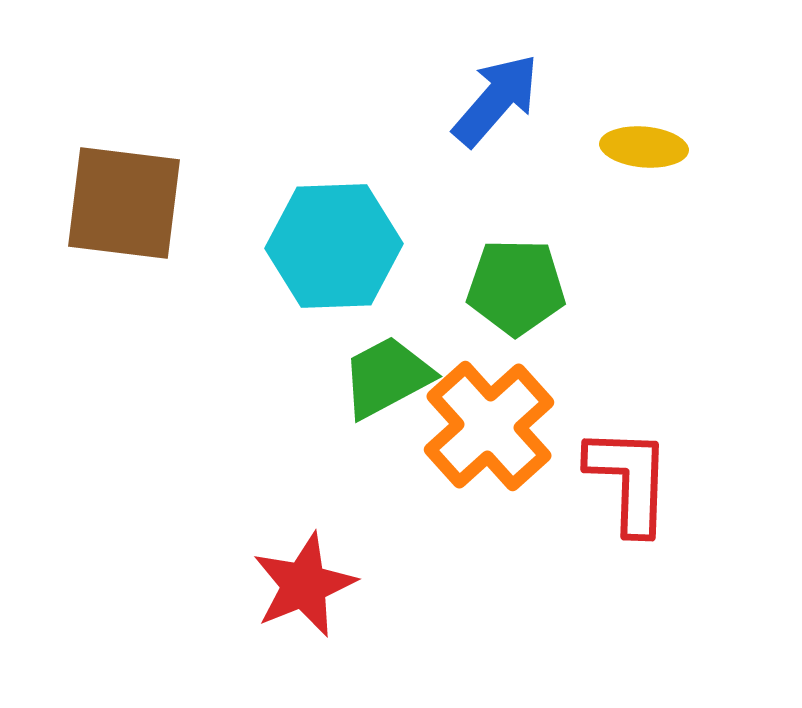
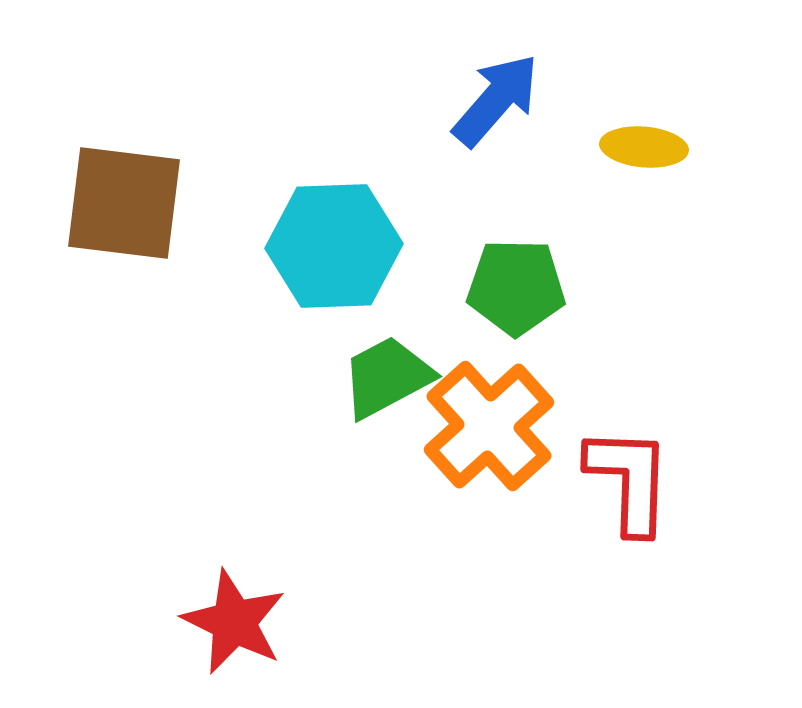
red star: moved 70 px left, 37 px down; rotated 24 degrees counterclockwise
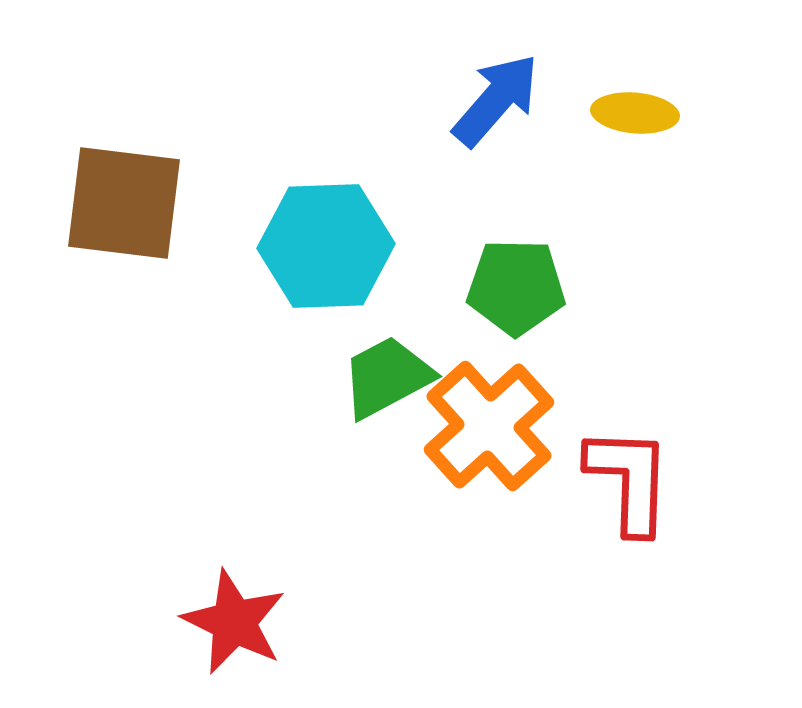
yellow ellipse: moved 9 px left, 34 px up
cyan hexagon: moved 8 px left
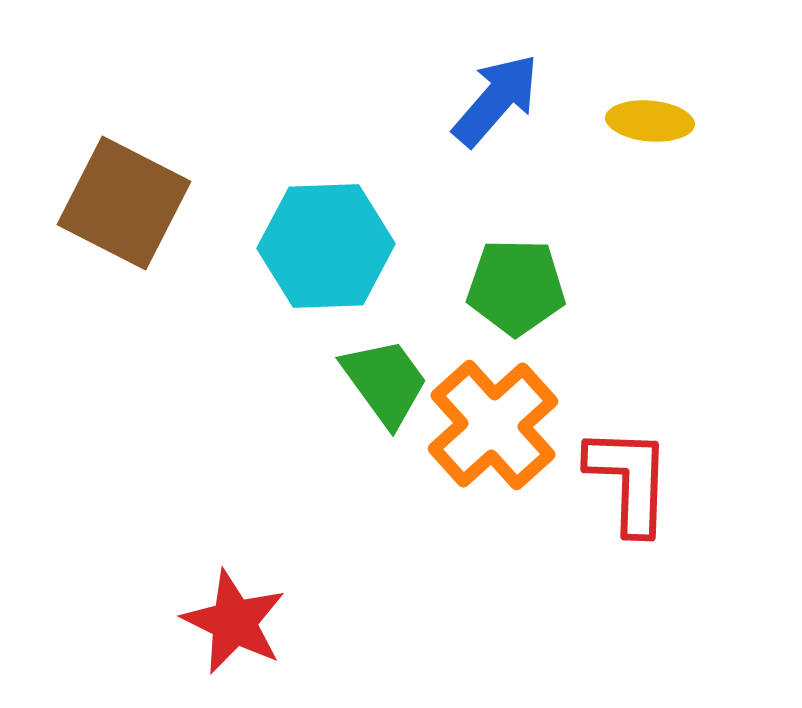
yellow ellipse: moved 15 px right, 8 px down
brown square: rotated 20 degrees clockwise
green trapezoid: moved 2 px left, 5 px down; rotated 82 degrees clockwise
orange cross: moved 4 px right, 1 px up
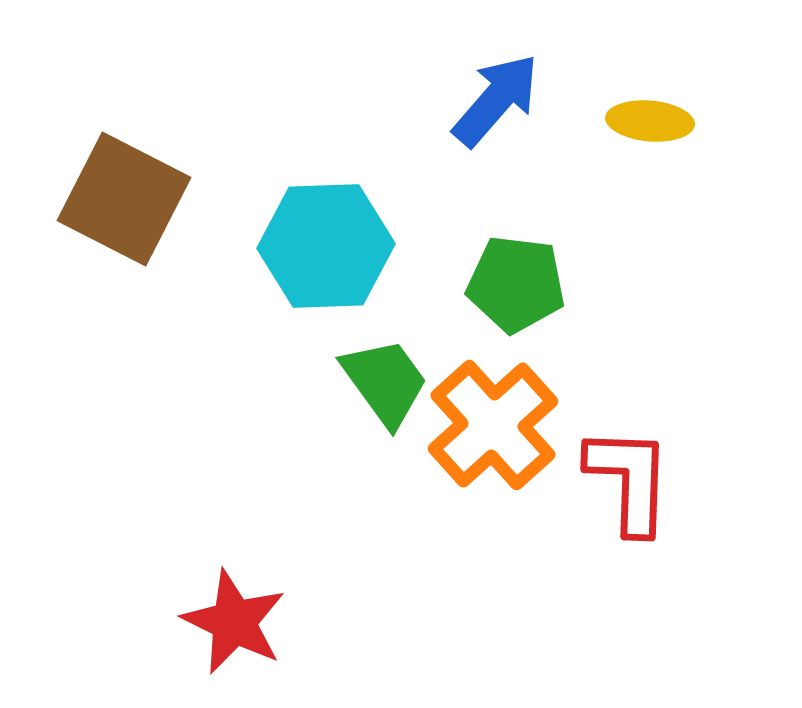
brown square: moved 4 px up
green pentagon: moved 3 px up; rotated 6 degrees clockwise
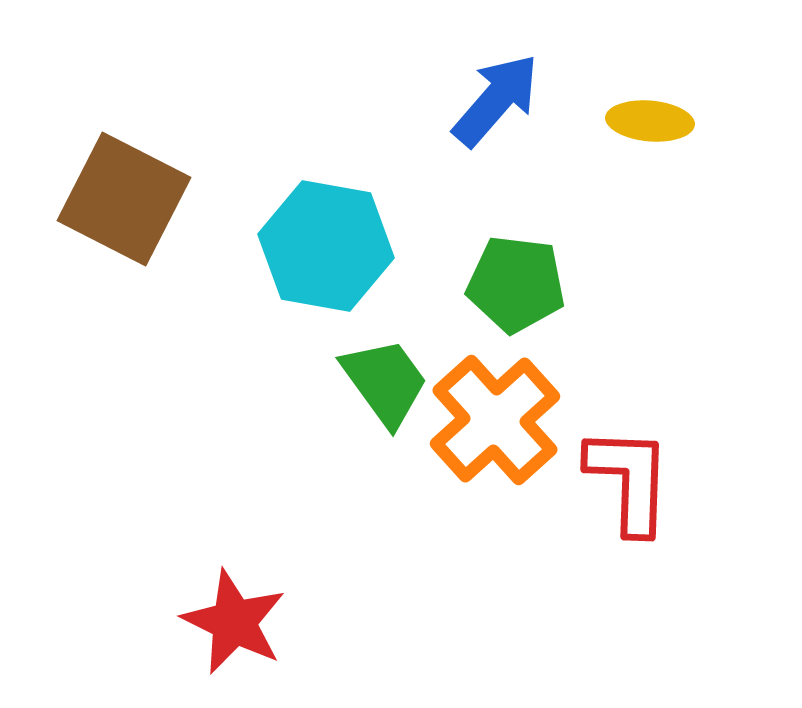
cyan hexagon: rotated 12 degrees clockwise
orange cross: moved 2 px right, 5 px up
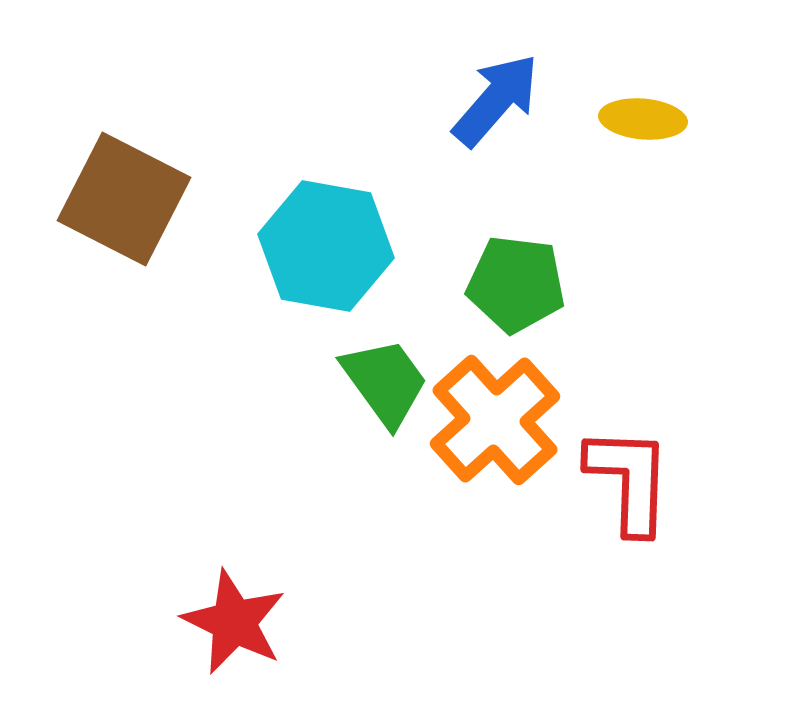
yellow ellipse: moved 7 px left, 2 px up
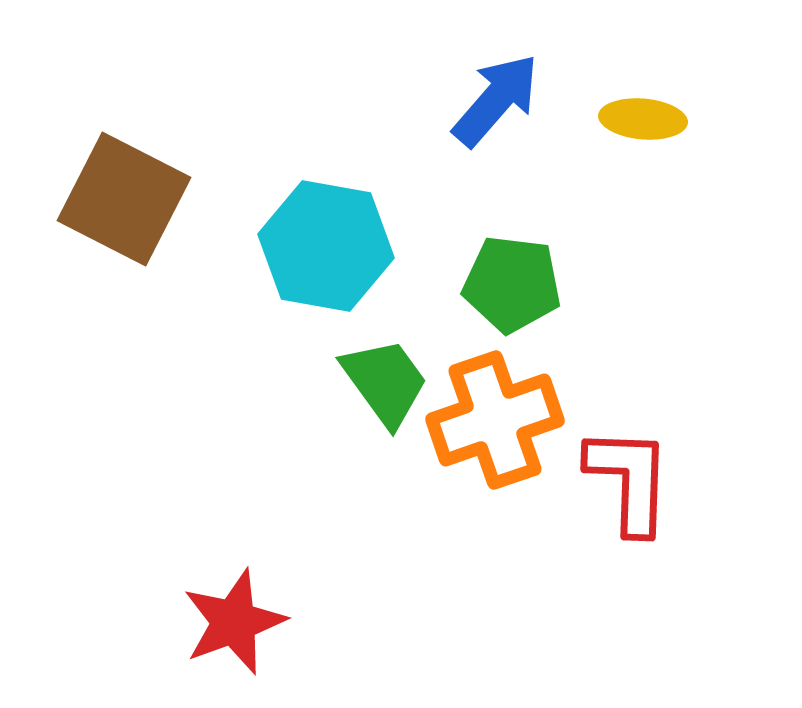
green pentagon: moved 4 px left
orange cross: rotated 23 degrees clockwise
red star: rotated 26 degrees clockwise
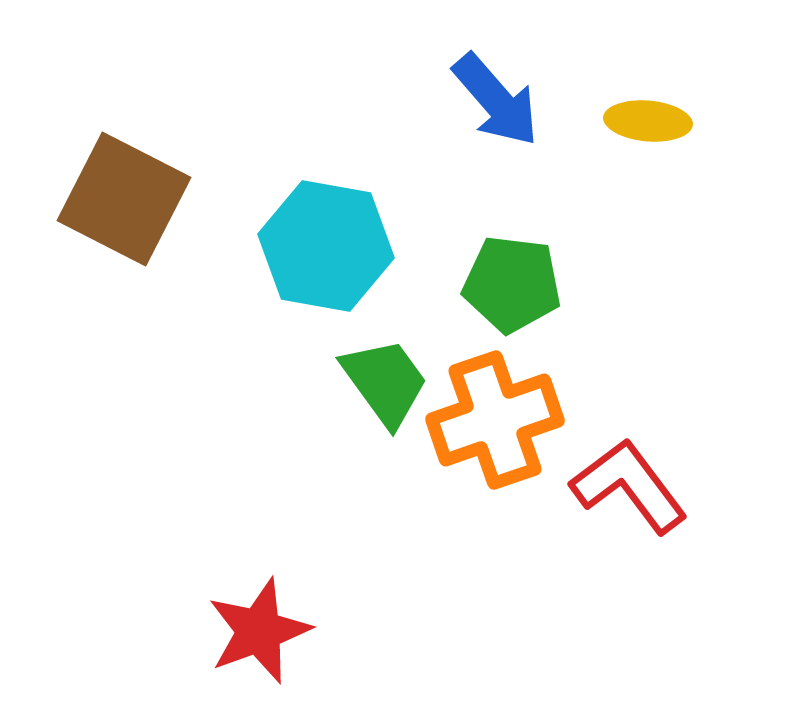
blue arrow: rotated 98 degrees clockwise
yellow ellipse: moved 5 px right, 2 px down
red L-shape: moved 6 px down; rotated 39 degrees counterclockwise
red star: moved 25 px right, 9 px down
